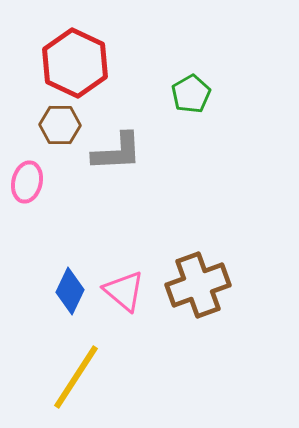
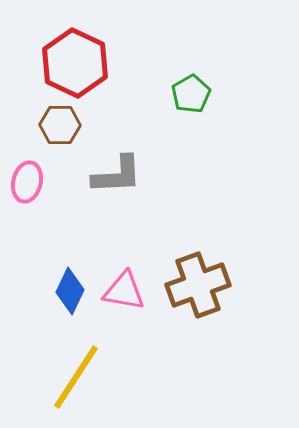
gray L-shape: moved 23 px down
pink triangle: rotated 30 degrees counterclockwise
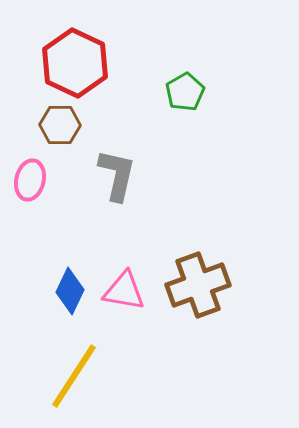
green pentagon: moved 6 px left, 2 px up
gray L-shape: rotated 74 degrees counterclockwise
pink ellipse: moved 3 px right, 2 px up
yellow line: moved 2 px left, 1 px up
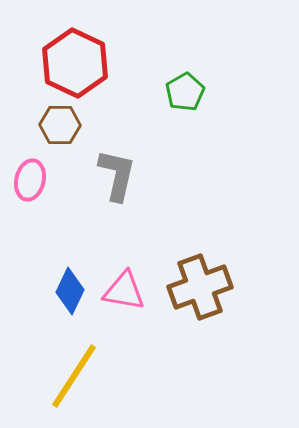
brown cross: moved 2 px right, 2 px down
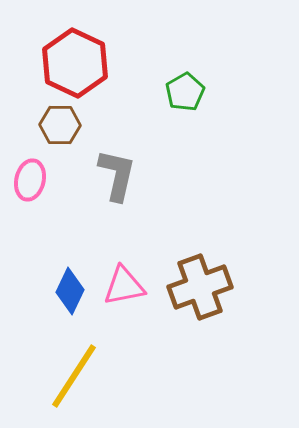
pink triangle: moved 5 px up; rotated 21 degrees counterclockwise
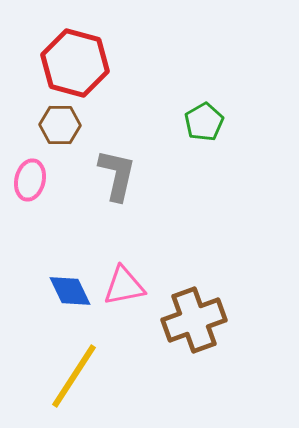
red hexagon: rotated 10 degrees counterclockwise
green pentagon: moved 19 px right, 30 px down
brown cross: moved 6 px left, 33 px down
blue diamond: rotated 51 degrees counterclockwise
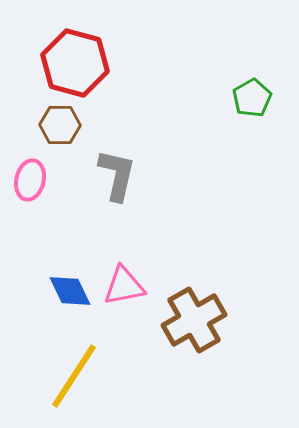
green pentagon: moved 48 px right, 24 px up
brown cross: rotated 10 degrees counterclockwise
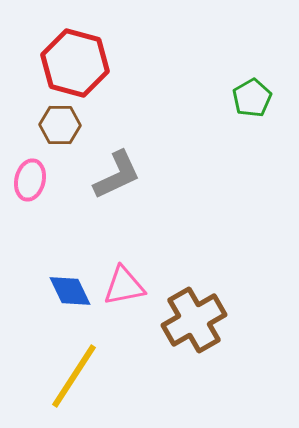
gray L-shape: rotated 52 degrees clockwise
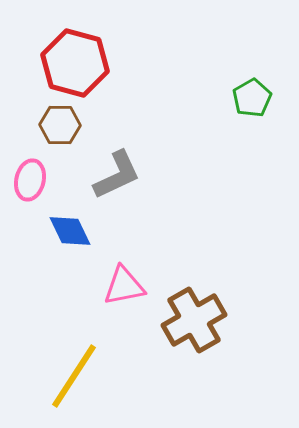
blue diamond: moved 60 px up
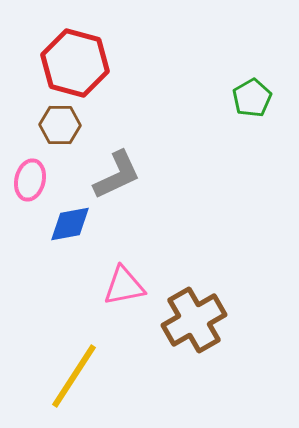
blue diamond: moved 7 px up; rotated 75 degrees counterclockwise
